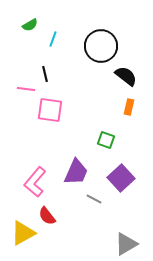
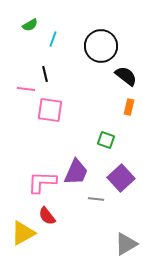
pink L-shape: moved 7 px right; rotated 52 degrees clockwise
gray line: moved 2 px right; rotated 21 degrees counterclockwise
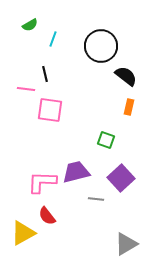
purple trapezoid: rotated 128 degrees counterclockwise
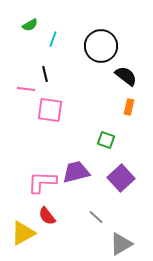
gray line: moved 18 px down; rotated 35 degrees clockwise
gray triangle: moved 5 px left
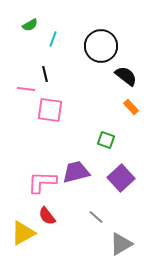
orange rectangle: moved 2 px right; rotated 56 degrees counterclockwise
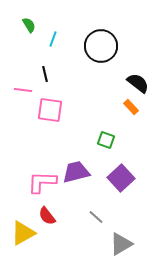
green semicircle: moved 1 px left; rotated 91 degrees counterclockwise
black semicircle: moved 12 px right, 7 px down
pink line: moved 3 px left, 1 px down
